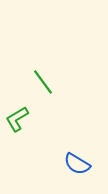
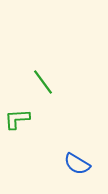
green L-shape: rotated 28 degrees clockwise
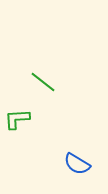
green line: rotated 16 degrees counterclockwise
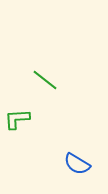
green line: moved 2 px right, 2 px up
